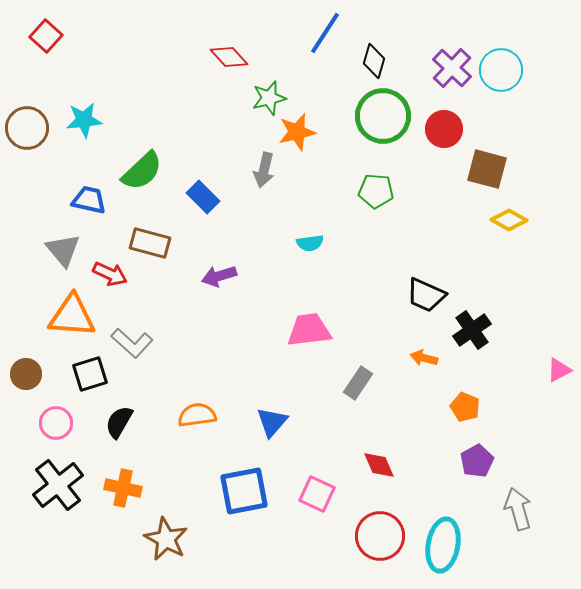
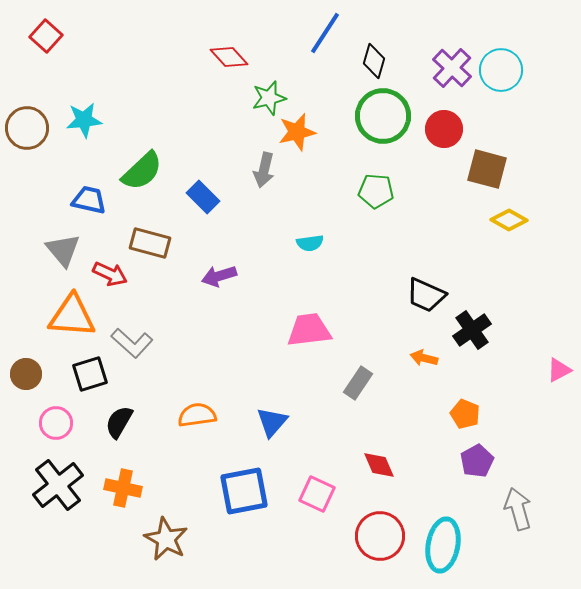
orange pentagon at (465, 407): moved 7 px down
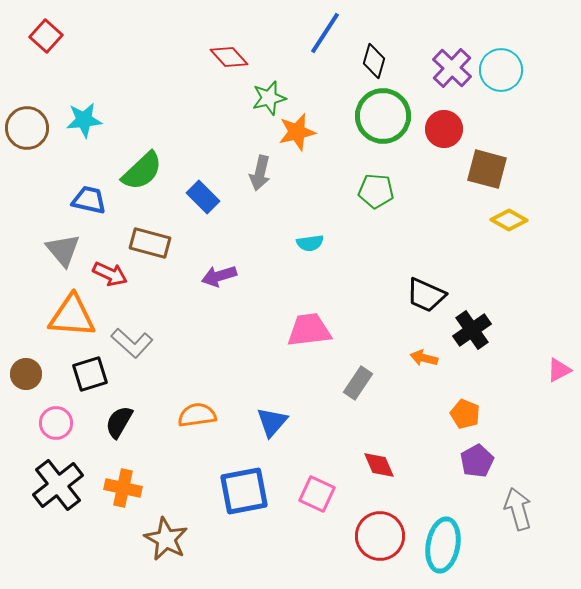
gray arrow at (264, 170): moved 4 px left, 3 px down
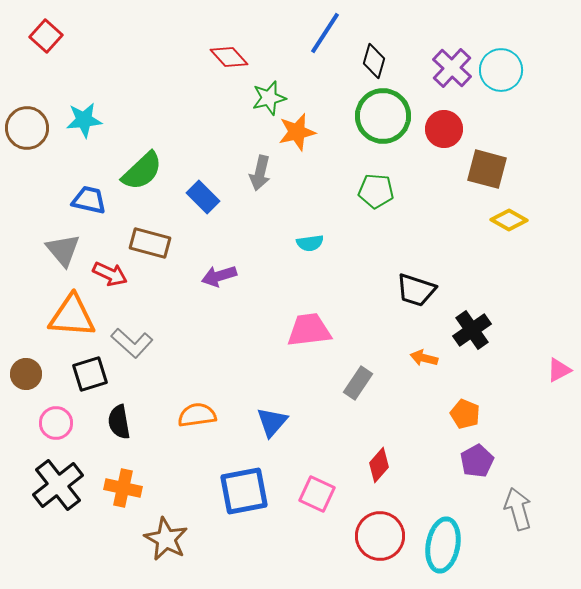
black trapezoid at (426, 295): moved 10 px left, 5 px up; rotated 6 degrees counterclockwise
black semicircle at (119, 422): rotated 40 degrees counterclockwise
red diamond at (379, 465): rotated 64 degrees clockwise
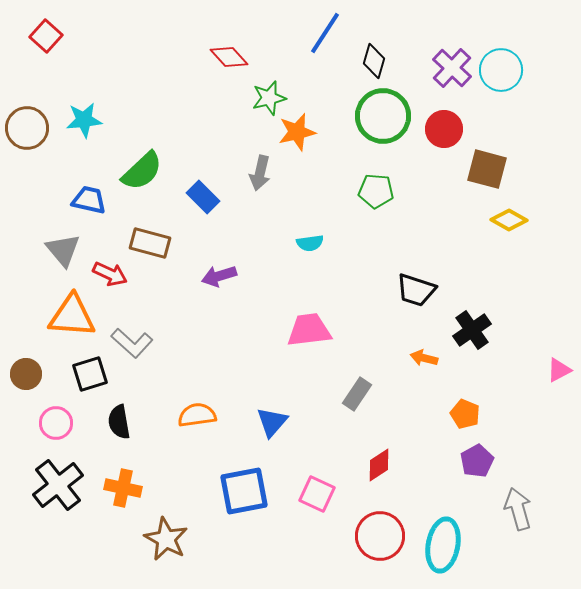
gray rectangle at (358, 383): moved 1 px left, 11 px down
red diamond at (379, 465): rotated 16 degrees clockwise
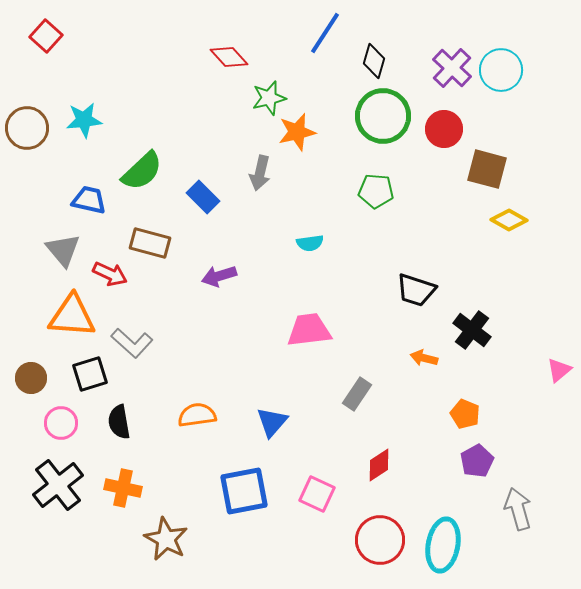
black cross at (472, 330): rotated 18 degrees counterclockwise
pink triangle at (559, 370): rotated 12 degrees counterclockwise
brown circle at (26, 374): moved 5 px right, 4 px down
pink circle at (56, 423): moved 5 px right
red circle at (380, 536): moved 4 px down
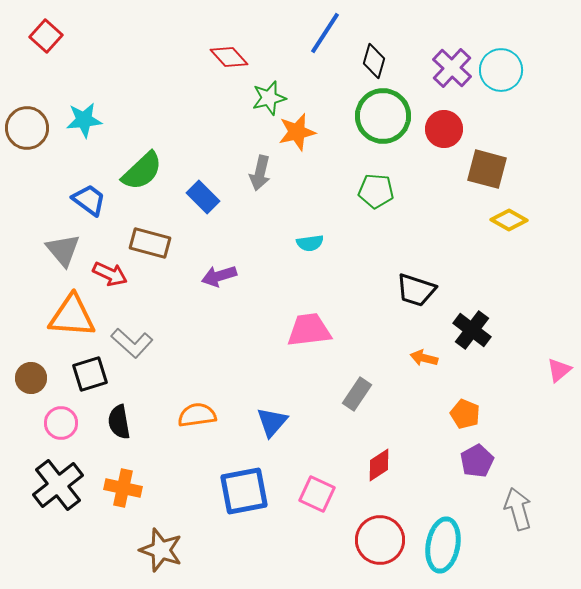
blue trapezoid at (89, 200): rotated 24 degrees clockwise
brown star at (166, 539): moved 5 px left, 11 px down; rotated 9 degrees counterclockwise
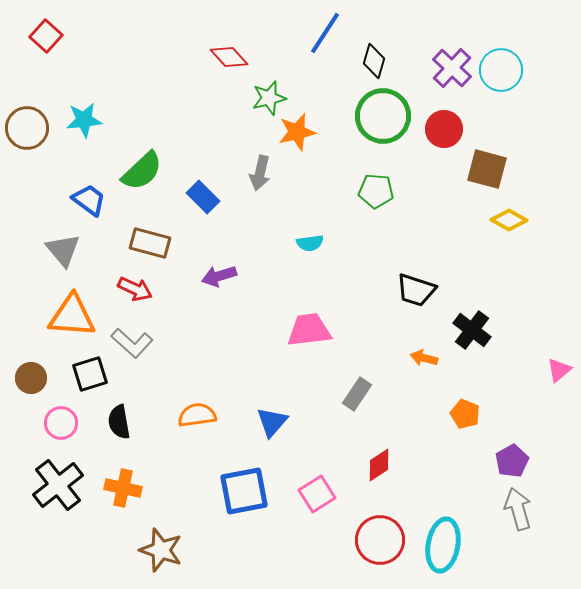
red arrow at (110, 274): moved 25 px right, 15 px down
purple pentagon at (477, 461): moved 35 px right
pink square at (317, 494): rotated 33 degrees clockwise
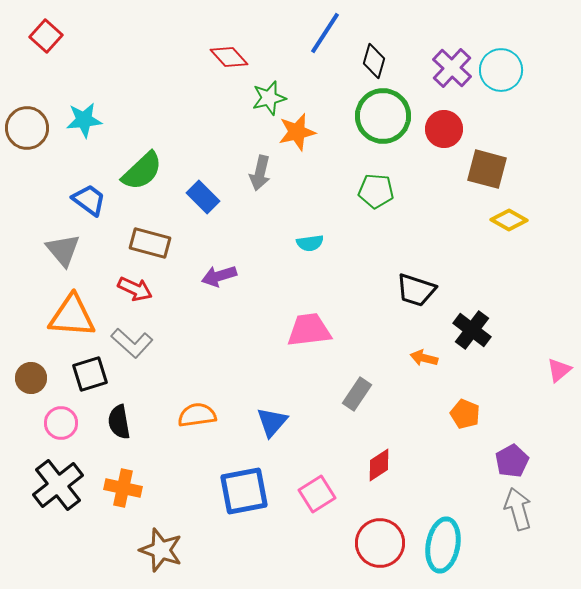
red circle at (380, 540): moved 3 px down
